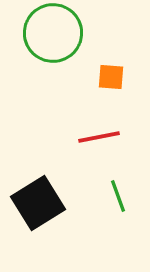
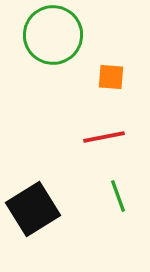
green circle: moved 2 px down
red line: moved 5 px right
black square: moved 5 px left, 6 px down
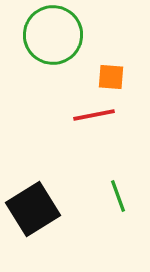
red line: moved 10 px left, 22 px up
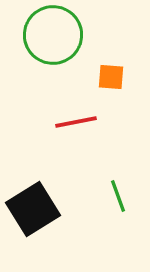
red line: moved 18 px left, 7 px down
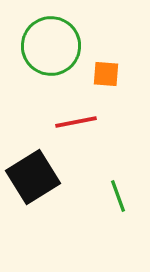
green circle: moved 2 px left, 11 px down
orange square: moved 5 px left, 3 px up
black square: moved 32 px up
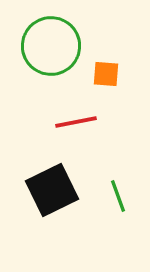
black square: moved 19 px right, 13 px down; rotated 6 degrees clockwise
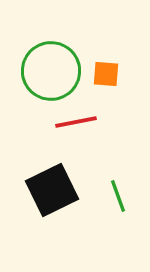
green circle: moved 25 px down
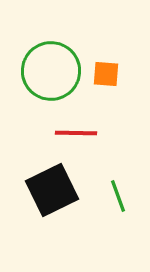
red line: moved 11 px down; rotated 12 degrees clockwise
